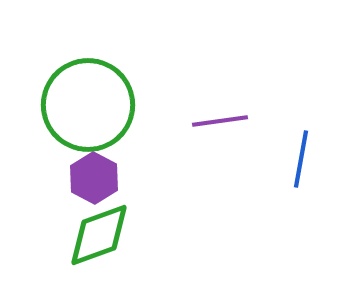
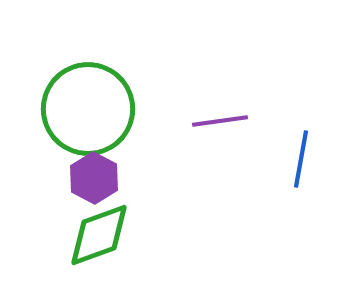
green circle: moved 4 px down
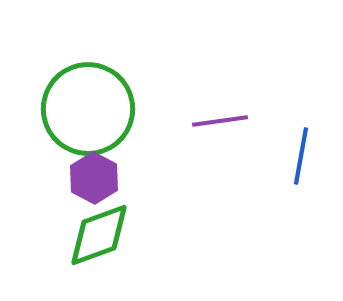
blue line: moved 3 px up
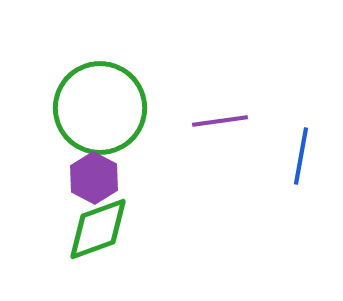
green circle: moved 12 px right, 1 px up
green diamond: moved 1 px left, 6 px up
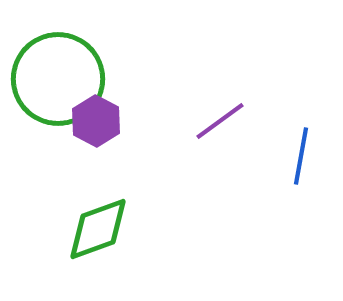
green circle: moved 42 px left, 29 px up
purple line: rotated 28 degrees counterclockwise
purple hexagon: moved 2 px right, 57 px up
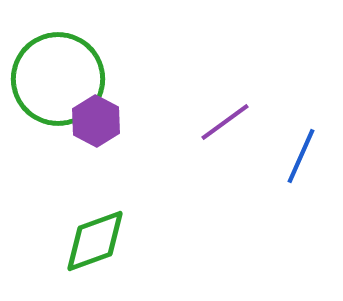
purple line: moved 5 px right, 1 px down
blue line: rotated 14 degrees clockwise
green diamond: moved 3 px left, 12 px down
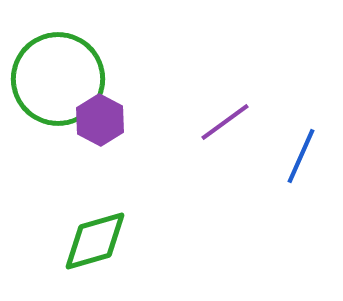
purple hexagon: moved 4 px right, 1 px up
green diamond: rotated 4 degrees clockwise
